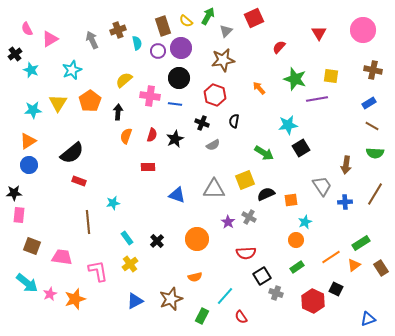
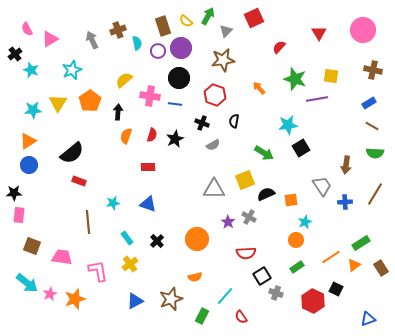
blue triangle at (177, 195): moved 29 px left, 9 px down
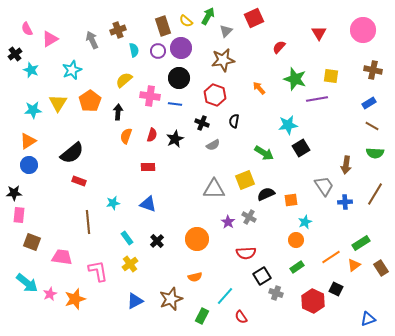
cyan semicircle at (137, 43): moved 3 px left, 7 px down
gray trapezoid at (322, 186): moved 2 px right
brown square at (32, 246): moved 4 px up
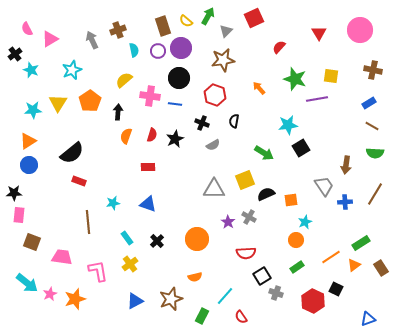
pink circle at (363, 30): moved 3 px left
